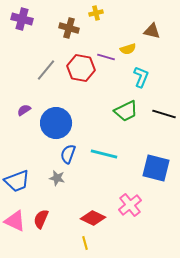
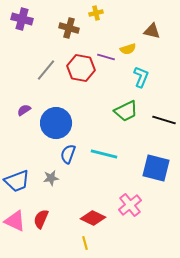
black line: moved 6 px down
gray star: moved 6 px left; rotated 21 degrees counterclockwise
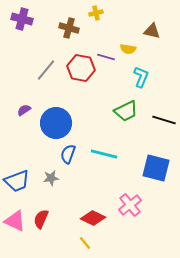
yellow semicircle: rotated 28 degrees clockwise
yellow line: rotated 24 degrees counterclockwise
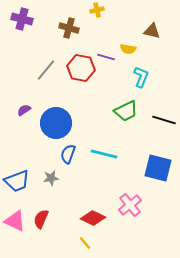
yellow cross: moved 1 px right, 3 px up
blue square: moved 2 px right
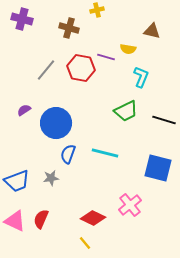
cyan line: moved 1 px right, 1 px up
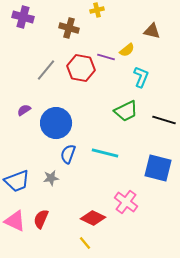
purple cross: moved 1 px right, 2 px up
yellow semicircle: moved 1 px left, 1 px down; rotated 49 degrees counterclockwise
pink cross: moved 4 px left, 3 px up; rotated 15 degrees counterclockwise
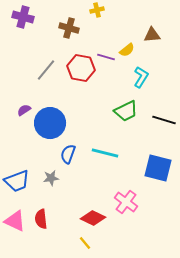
brown triangle: moved 4 px down; rotated 18 degrees counterclockwise
cyan L-shape: rotated 10 degrees clockwise
blue circle: moved 6 px left
red semicircle: rotated 30 degrees counterclockwise
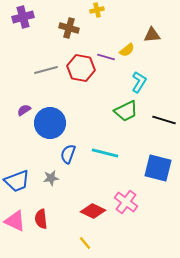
purple cross: rotated 30 degrees counterclockwise
gray line: rotated 35 degrees clockwise
cyan L-shape: moved 2 px left, 5 px down
red diamond: moved 7 px up
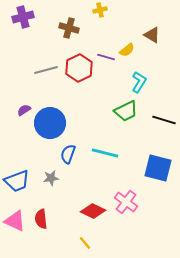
yellow cross: moved 3 px right
brown triangle: rotated 36 degrees clockwise
red hexagon: moved 2 px left; rotated 24 degrees clockwise
